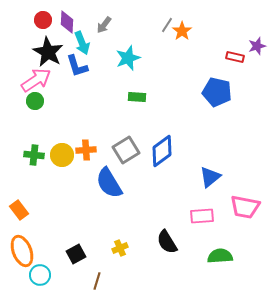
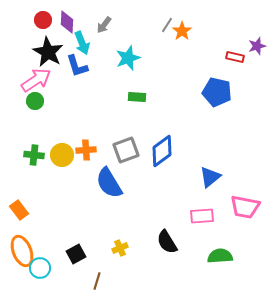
gray square: rotated 12 degrees clockwise
cyan circle: moved 7 px up
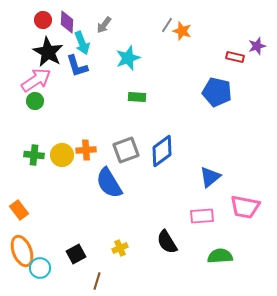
orange star: rotated 18 degrees counterclockwise
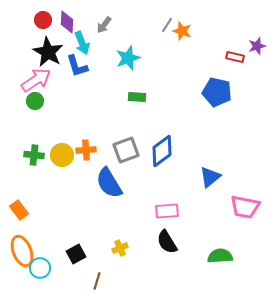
pink rectangle: moved 35 px left, 5 px up
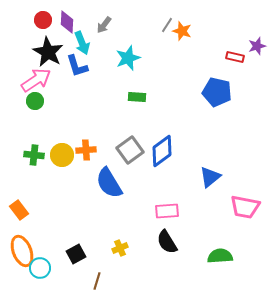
gray square: moved 4 px right; rotated 16 degrees counterclockwise
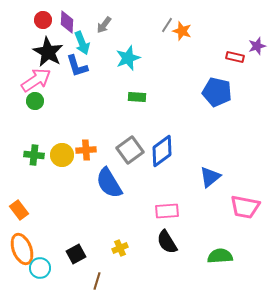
orange ellipse: moved 2 px up
